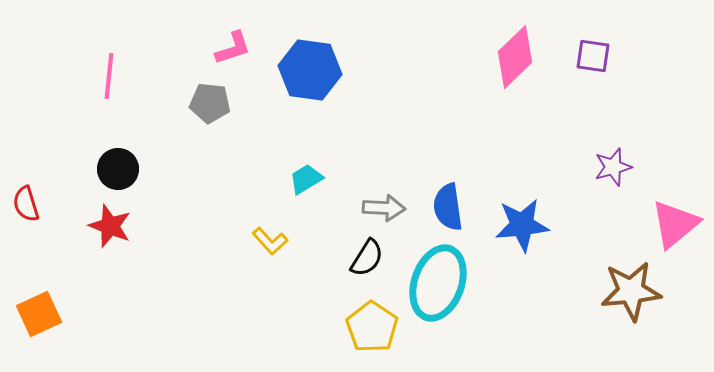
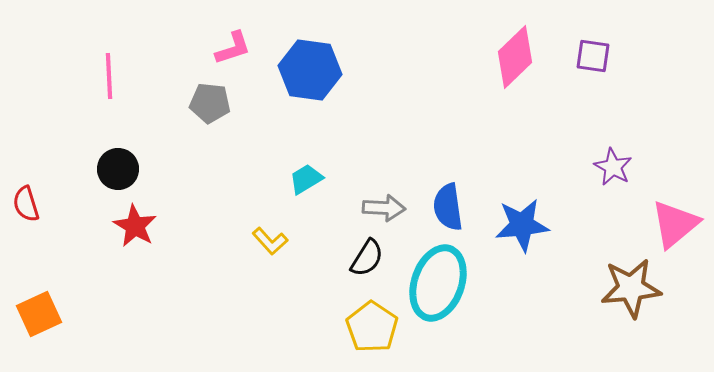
pink line: rotated 9 degrees counterclockwise
purple star: rotated 27 degrees counterclockwise
red star: moved 25 px right; rotated 9 degrees clockwise
brown star: moved 3 px up
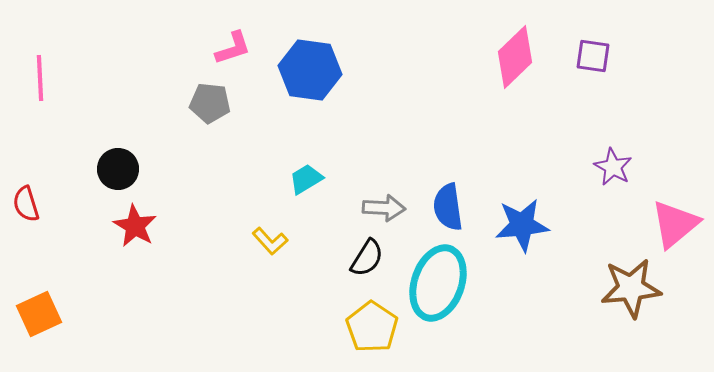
pink line: moved 69 px left, 2 px down
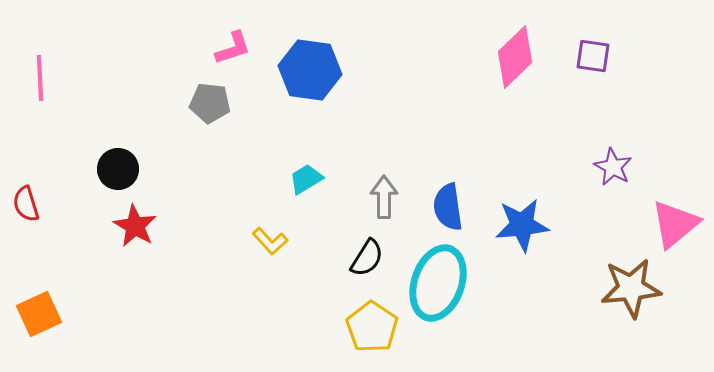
gray arrow: moved 11 px up; rotated 93 degrees counterclockwise
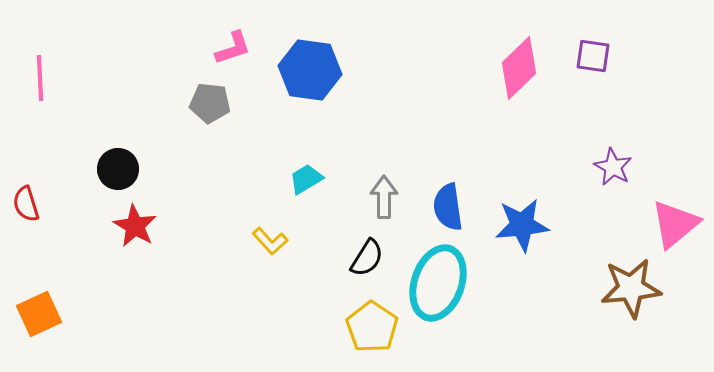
pink diamond: moved 4 px right, 11 px down
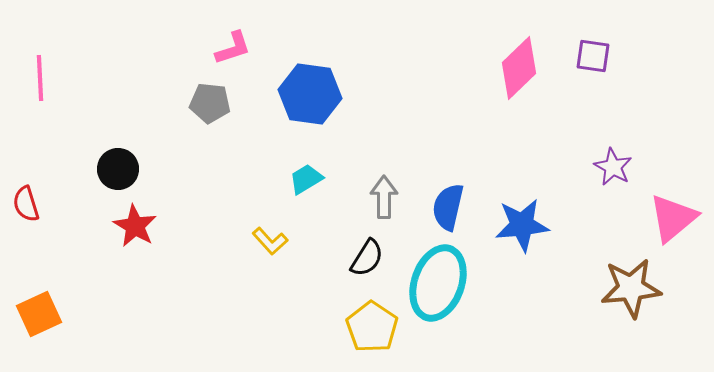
blue hexagon: moved 24 px down
blue semicircle: rotated 21 degrees clockwise
pink triangle: moved 2 px left, 6 px up
